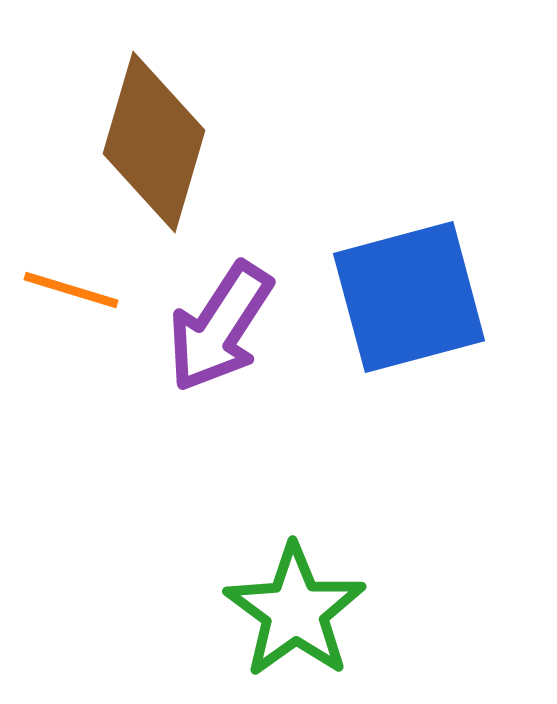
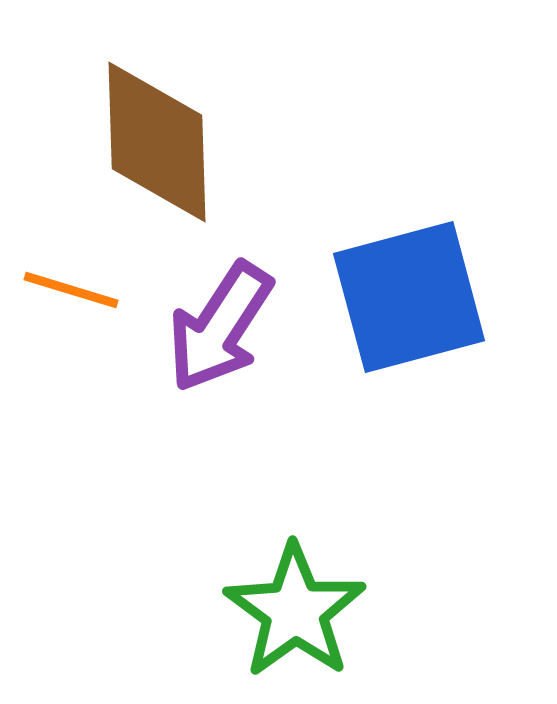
brown diamond: moved 3 px right; rotated 18 degrees counterclockwise
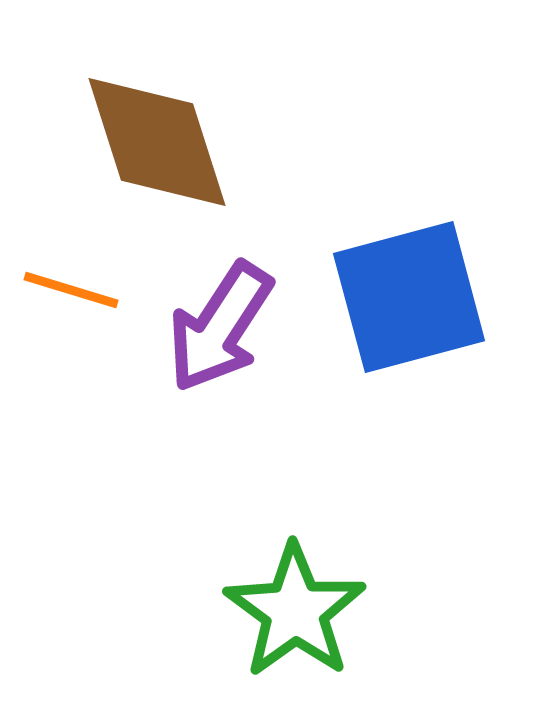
brown diamond: rotated 16 degrees counterclockwise
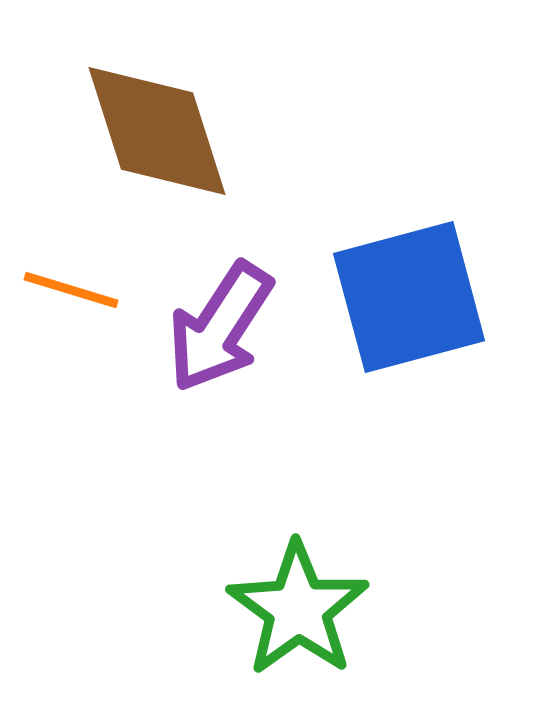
brown diamond: moved 11 px up
green star: moved 3 px right, 2 px up
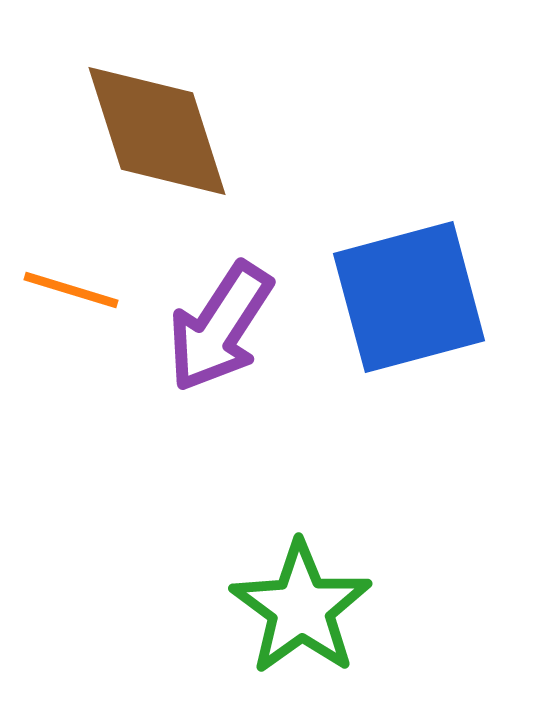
green star: moved 3 px right, 1 px up
